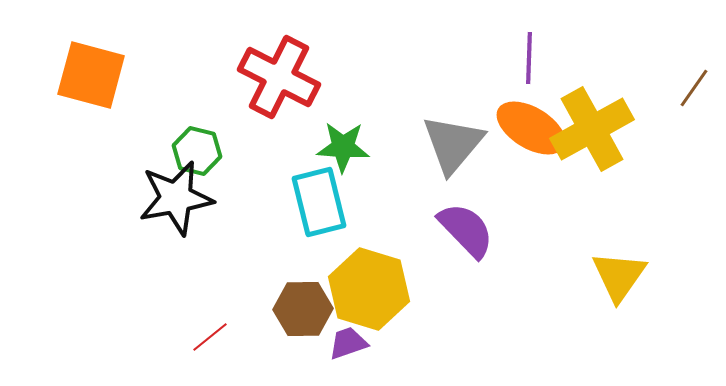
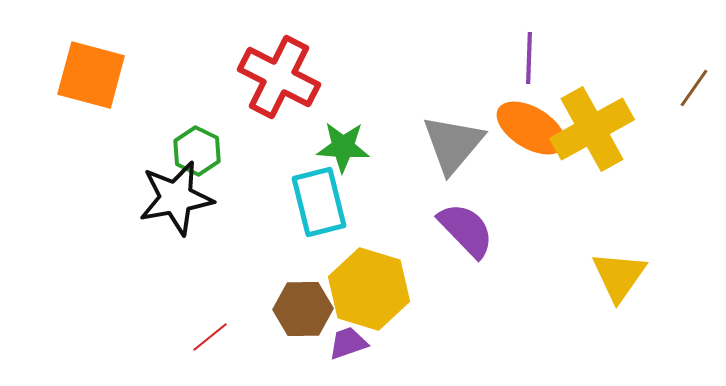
green hexagon: rotated 12 degrees clockwise
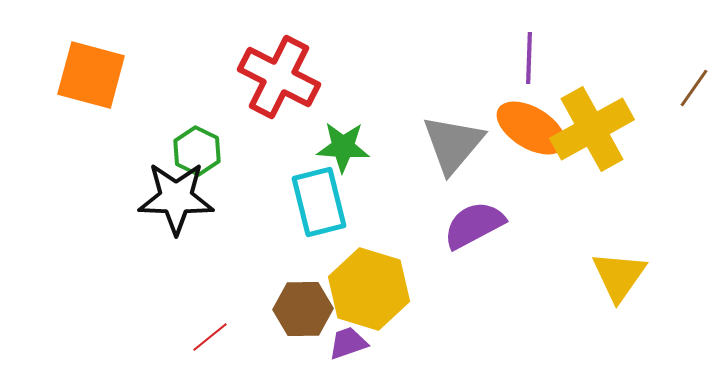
black star: rotated 12 degrees clockwise
purple semicircle: moved 8 px right, 5 px up; rotated 74 degrees counterclockwise
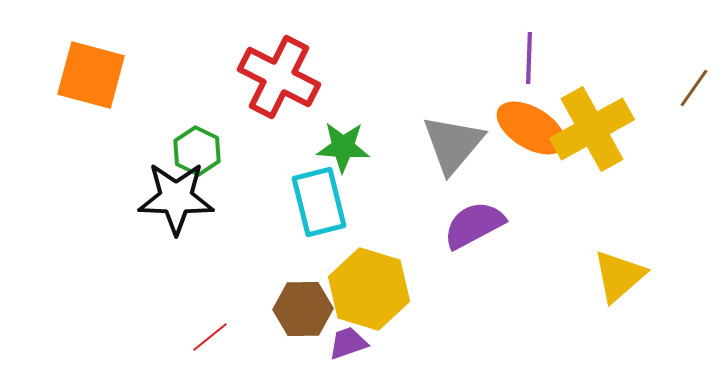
yellow triangle: rotated 14 degrees clockwise
